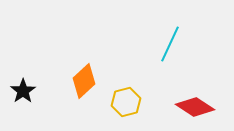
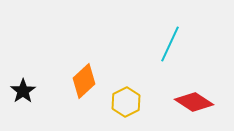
yellow hexagon: rotated 12 degrees counterclockwise
red diamond: moved 1 px left, 5 px up
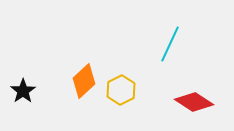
yellow hexagon: moved 5 px left, 12 px up
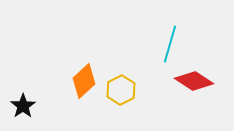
cyan line: rotated 9 degrees counterclockwise
black star: moved 15 px down
red diamond: moved 21 px up
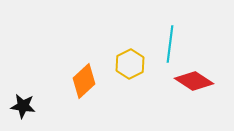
cyan line: rotated 9 degrees counterclockwise
yellow hexagon: moved 9 px right, 26 px up
black star: rotated 30 degrees counterclockwise
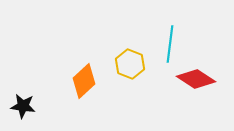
yellow hexagon: rotated 12 degrees counterclockwise
red diamond: moved 2 px right, 2 px up
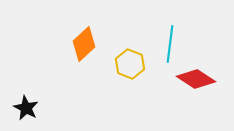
orange diamond: moved 37 px up
black star: moved 3 px right, 2 px down; rotated 20 degrees clockwise
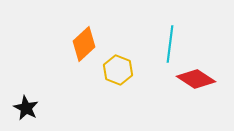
yellow hexagon: moved 12 px left, 6 px down
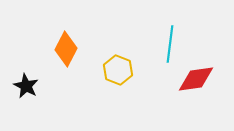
orange diamond: moved 18 px left, 5 px down; rotated 20 degrees counterclockwise
red diamond: rotated 42 degrees counterclockwise
black star: moved 22 px up
